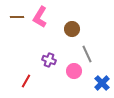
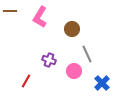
brown line: moved 7 px left, 6 px up
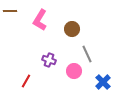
pink L-shape: moved 3 px down
blue cross: moved 1 px right, 1 px up
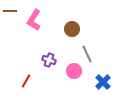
pink L-shape: moved 6 px left
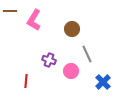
pink circle: moved 3 px left
red line: rotated 24 degrees counterclockwise
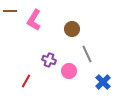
pink circle: moved 2 px left
red line: rotated 24 degrees clockwise
